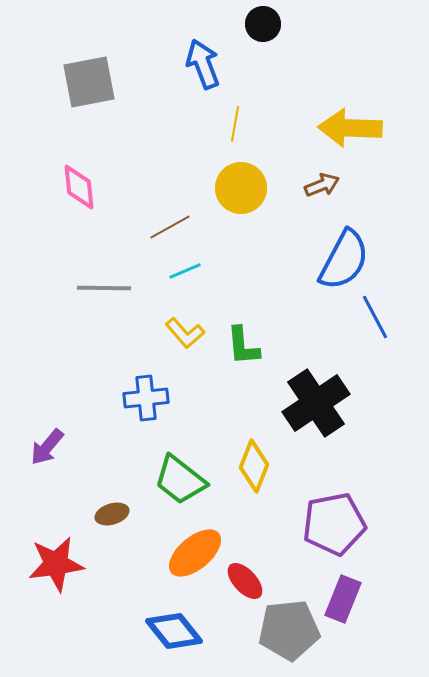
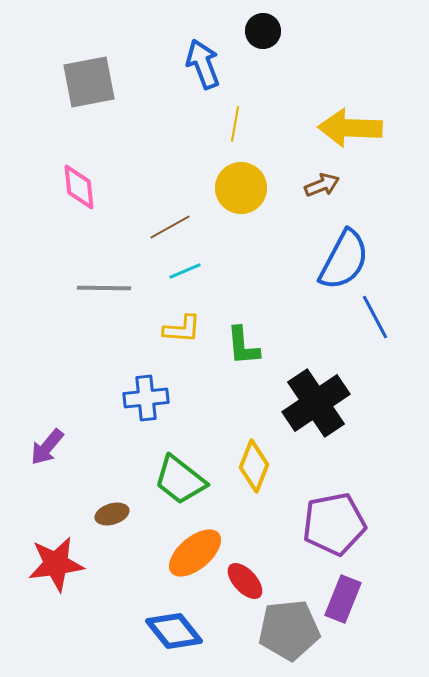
black circle: moved 7 px down
yellow L-shape: moved 3 px left, 4 px up; rotated 45 degrees counterclockwise
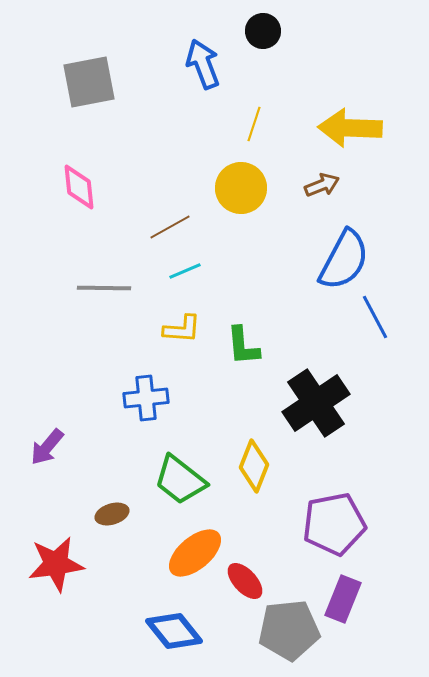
yellow line: moved 19 px right; rotated 8 degrees clockwise
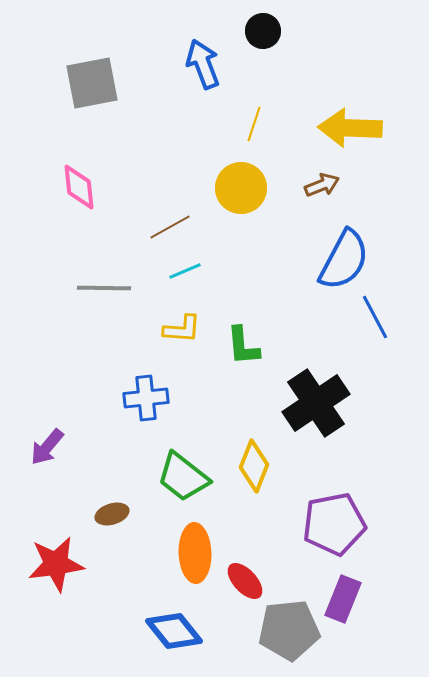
gray square: moved 3 px right, 1 px down
green trapezoid: moved 3 px right, 3 px up
orange ellipse: rotated 52 degrees counterclockwise
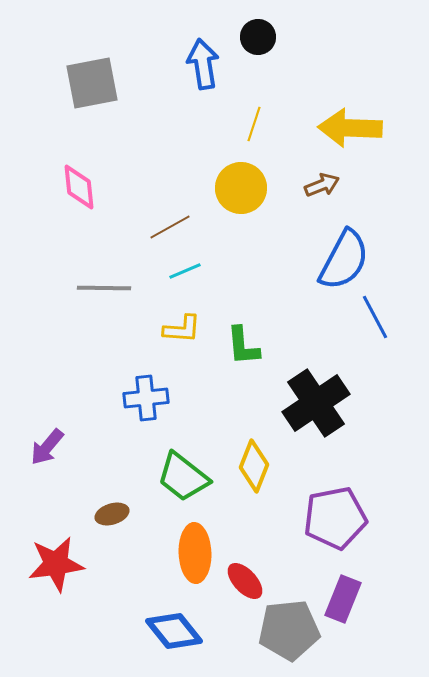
black circle: moved 5 px left, 6 px down
blue arrow: rotated 12 degrees clockwise
purple pentagon: moved 1 px right, 6 px up
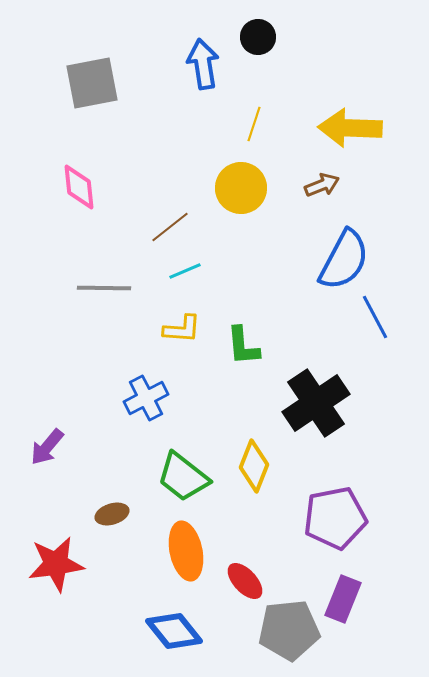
brown line: rotated 9 degrees counterclockwise
blue cross: rotated 21 degrees counterclockwise
orange ellipse: moved 9 px left, 2 px up; rotated 10 degrees counterclockwise
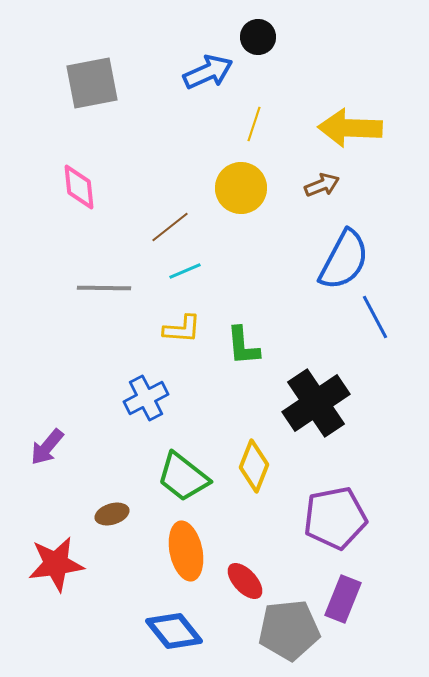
blue arrow: moved 5 px right, 8 px down; rotated 75 degrees clockwise
